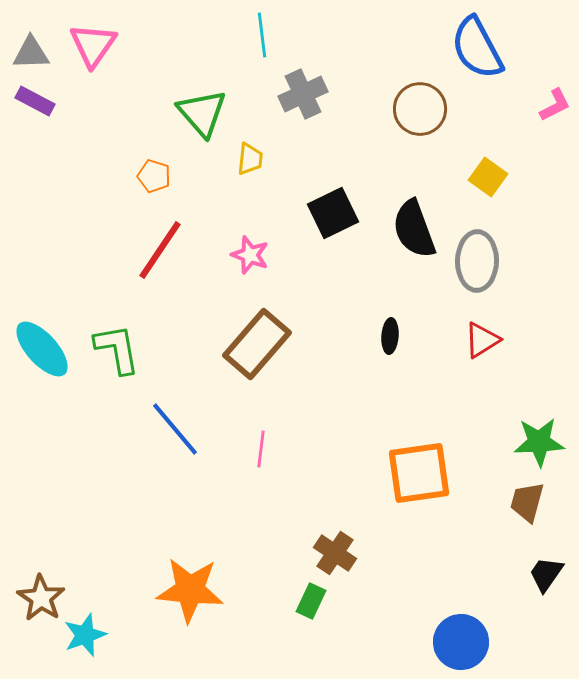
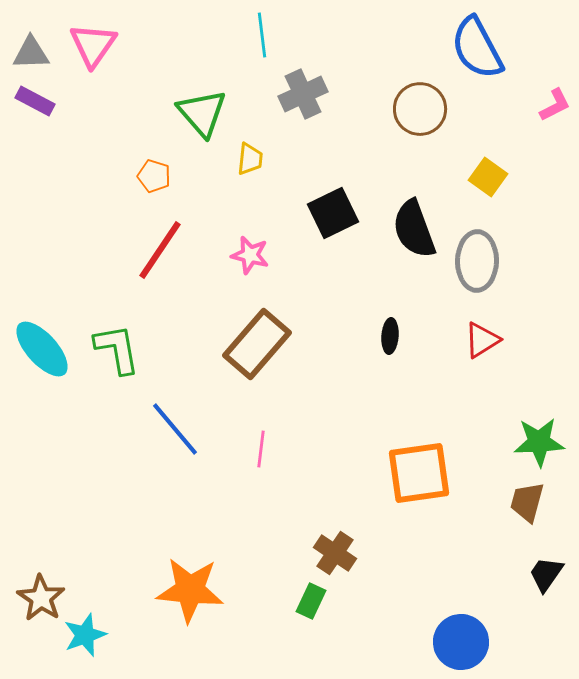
pink star: rotated 6 degrees counterclockwise
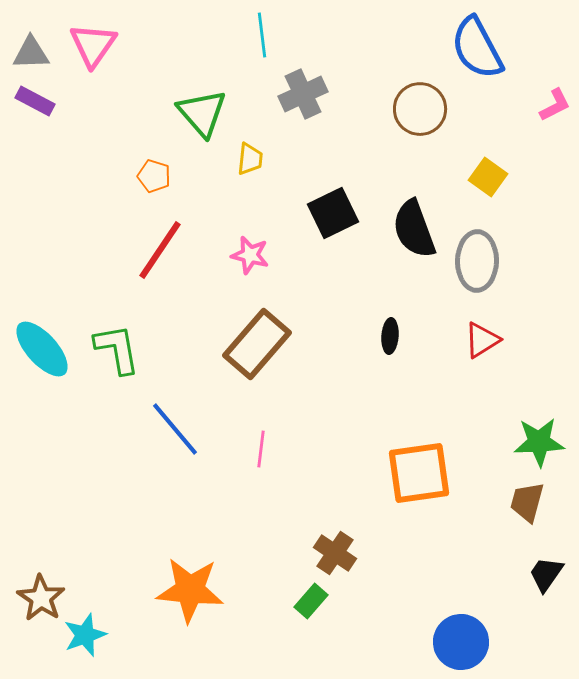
green rectangle: rotated 16 degrees clockwise
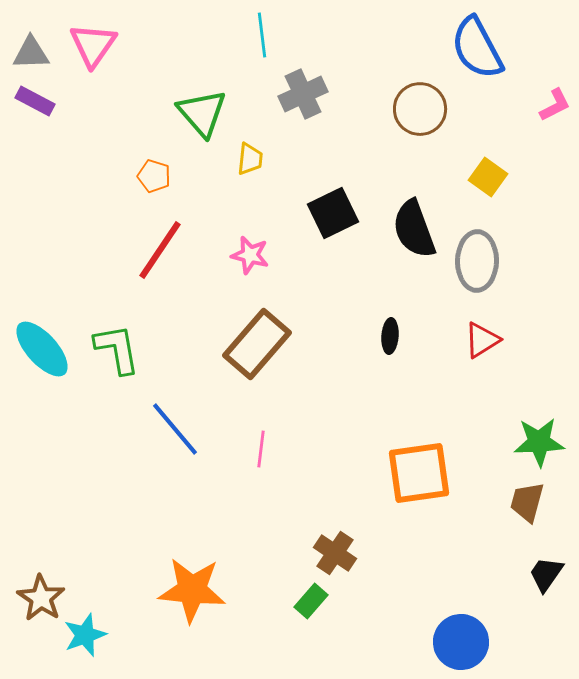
orange star: moved 2 px right
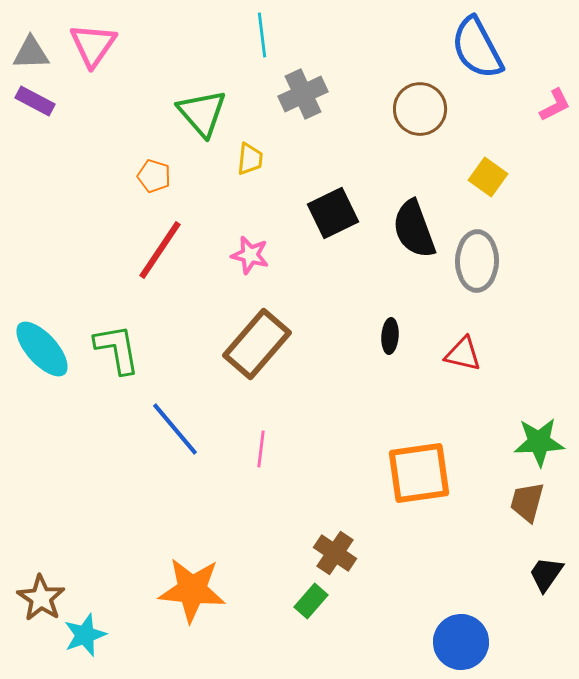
red triangle: moved 19 px left, 14 px down; rotated 45 degrees clockwise
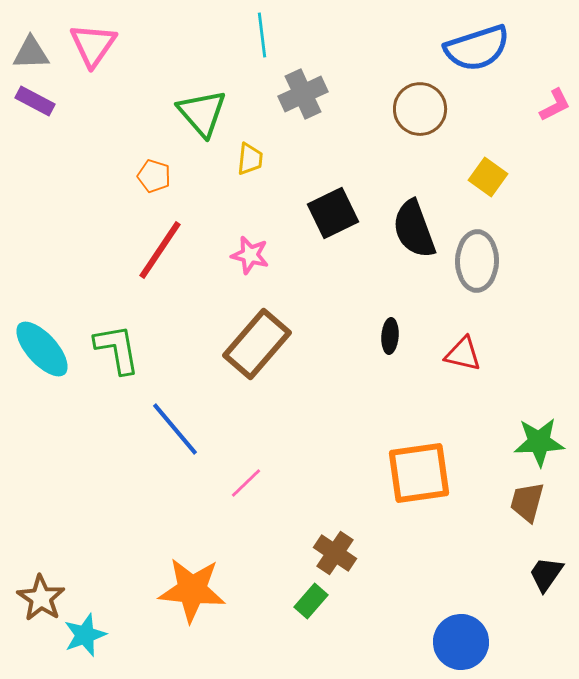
blue semicircle: rotated 80 degrees counterclockwise
pink line: moved 15 px left, 34 px down; rotated 39 degrees clockwise
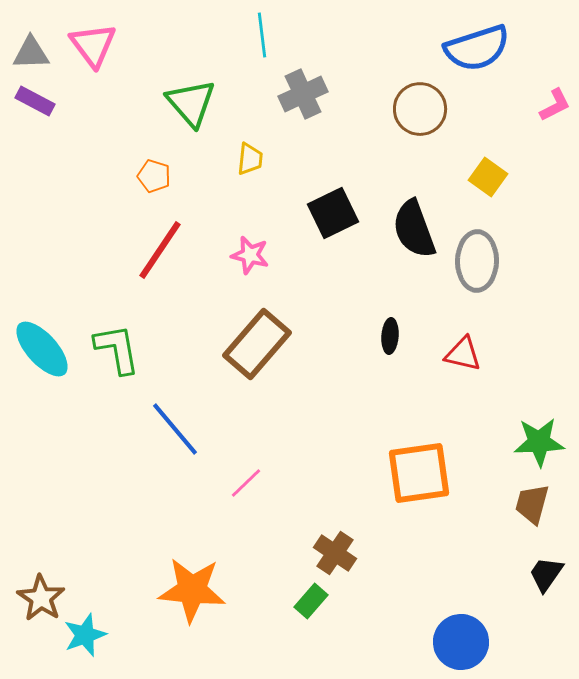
pink triangle: rotated 12 degrees counterclockwise
green triangle: moved 11 px left, 10 px up
brown trapezoid: moved 5 px right, 2 px down
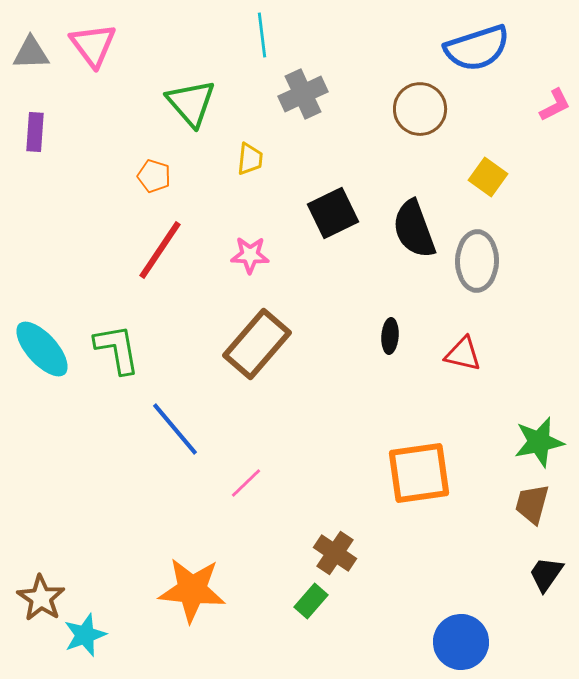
purple rectangle: moved 31 px down; rotated 66 degrees clockwise
pink star: rotated 12 degrees counterclockwise
green star: rotated 9 degrees counterclockwise
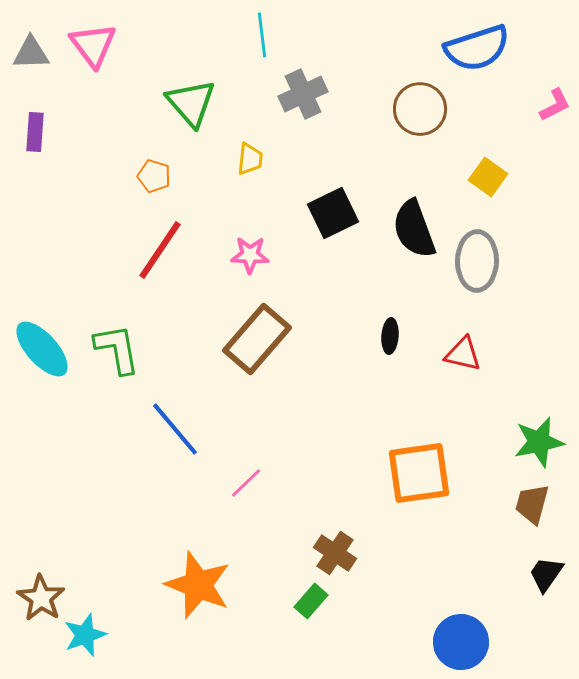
brown rectangle: moved 5 px up
orange star: moved 6 px right, 5 px up; rotated 16 degrees clockwise
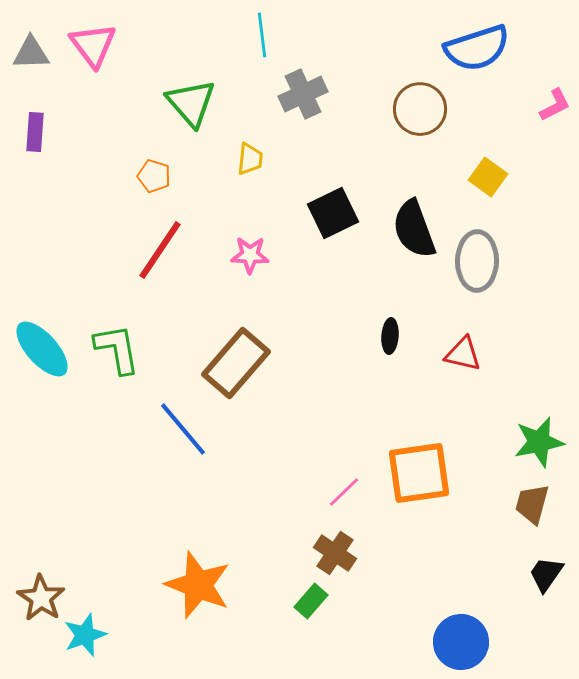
brown rectangle: moved 21 px left, 24 px down
blue line: moved 8 px right
pink line: moved 98 px right, 9 px down
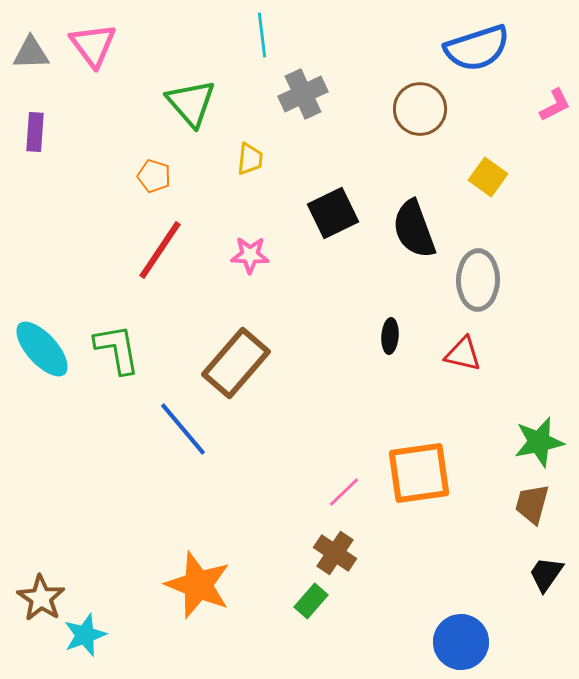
gray ellipse: moved 1 px right, 19 px down
